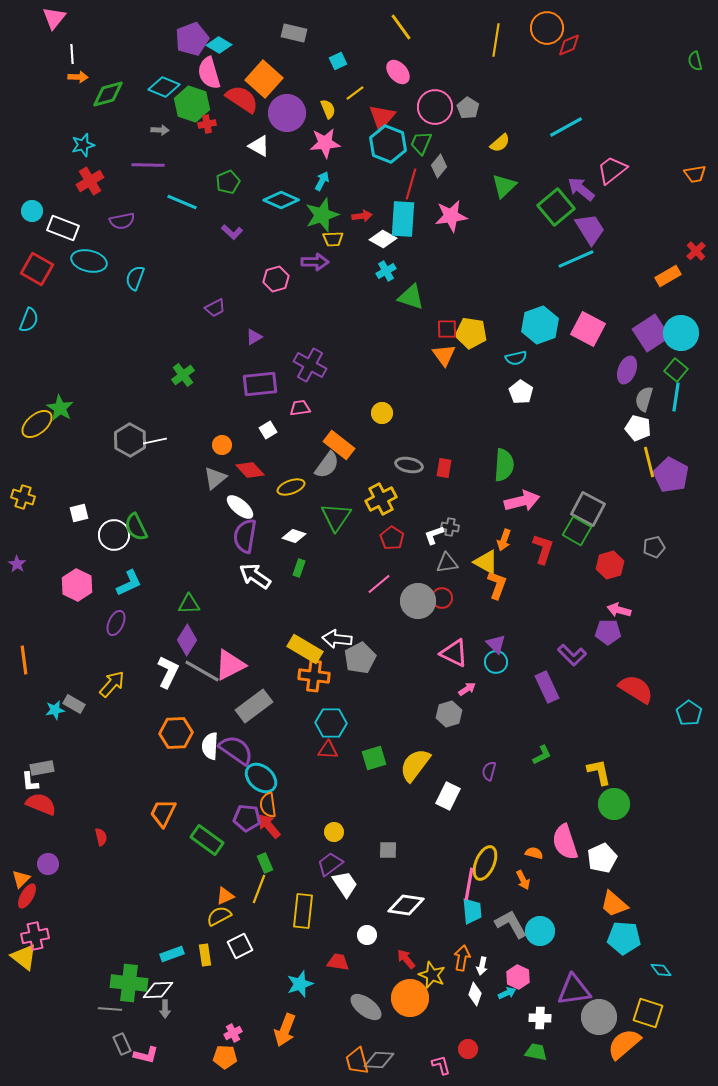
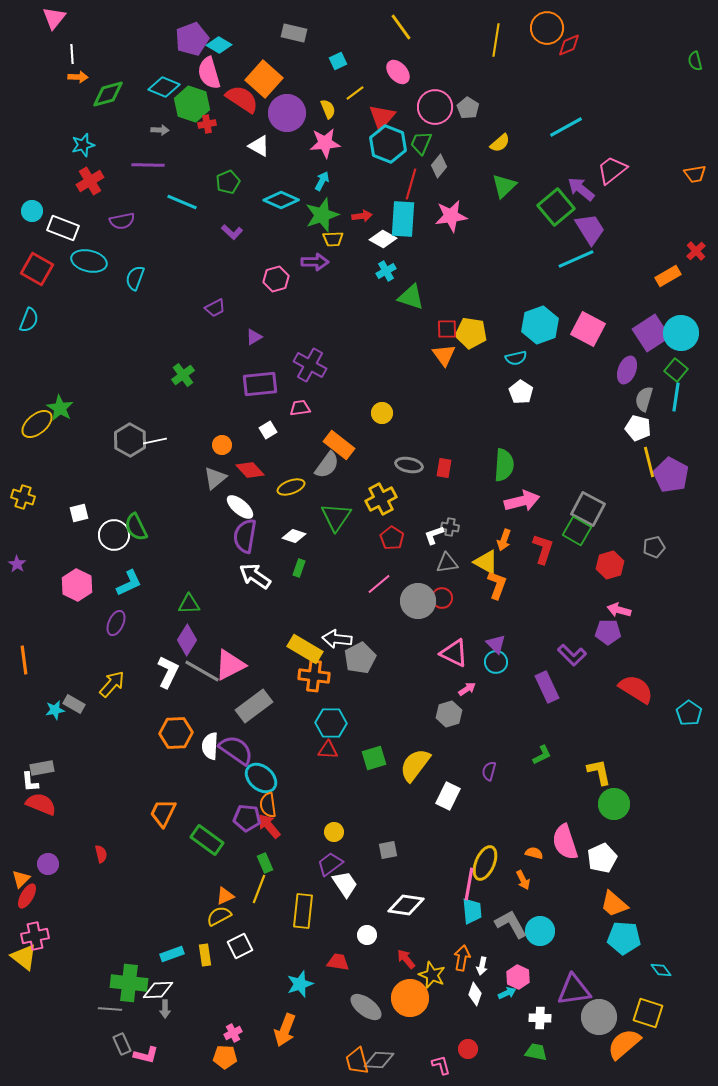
red semicircle at (101, 837): moved 17 px down
gray square at (388, 850): rotated 12 degrees counterclockwise
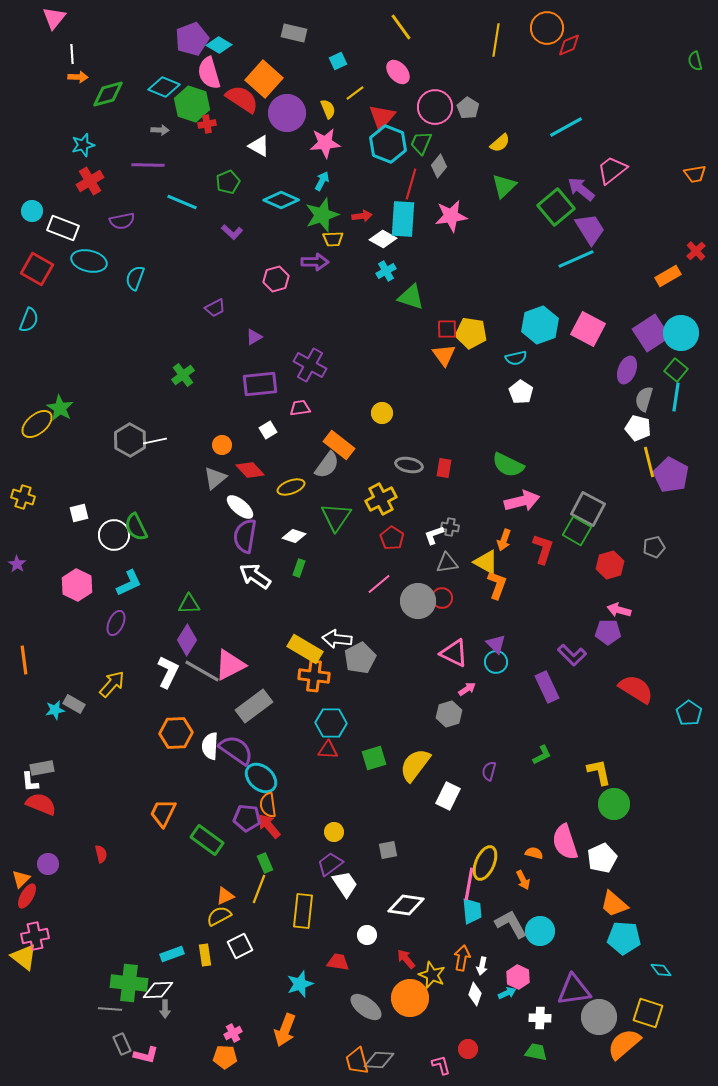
green semicircle at (504, 465): moved 4 px right; rotated 112 degrees clockwise
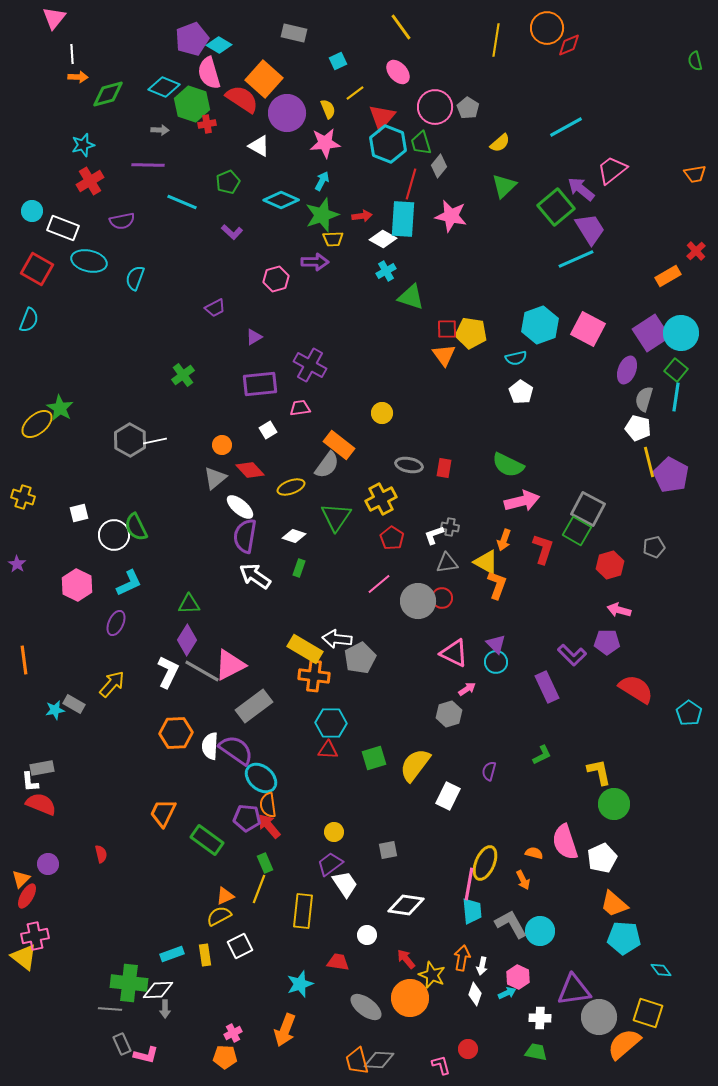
green trapezoid at (421, 143): rotated 40 degrees counterclockwise
pink star at (451, 216): rotated 20 degrees clockwise
purple pentagon at (608, 632): moved 1 px left, 10 px down
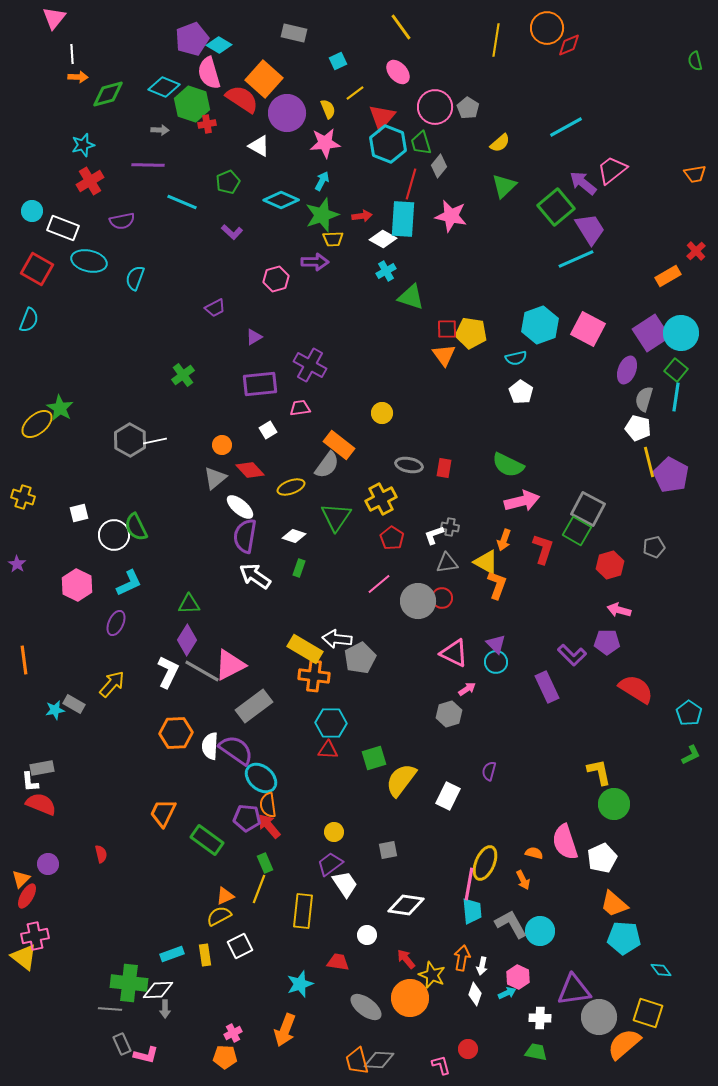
purple arrow at (581, 189): moved 2 px right, 6 px up
green L-shape at (542, 755): moved 149 px right
yellow semicircle at (415, 765): moved 14 px left, 15 px down
